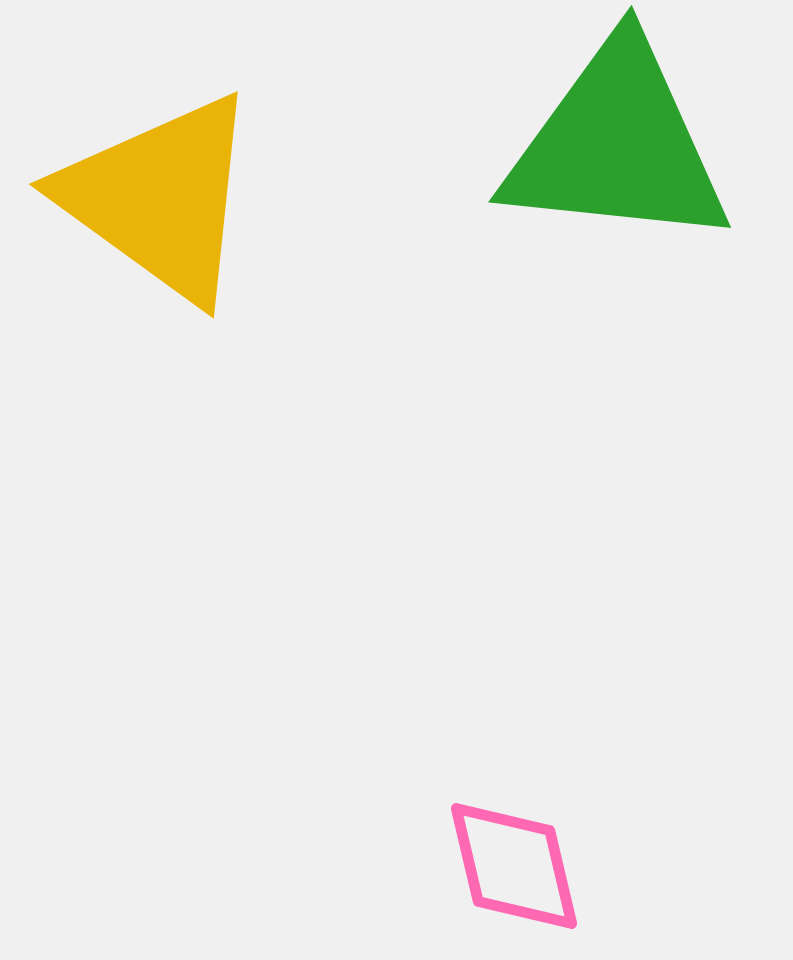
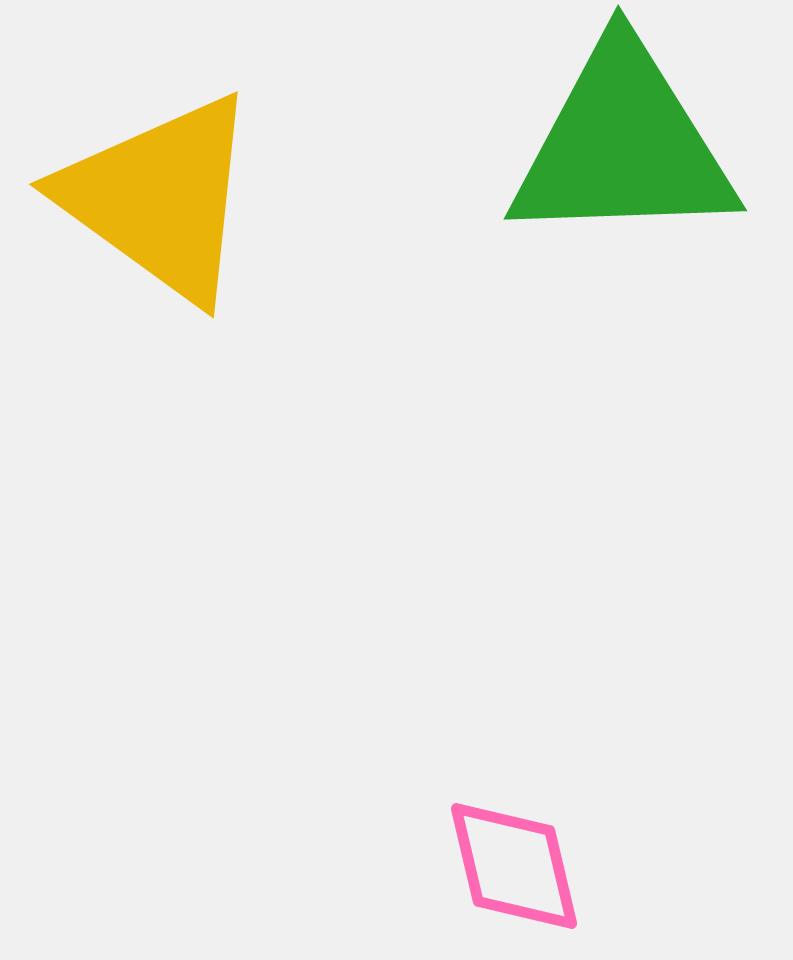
green triangle: moved 6 px right; rotated 8 degrees counterclockwise
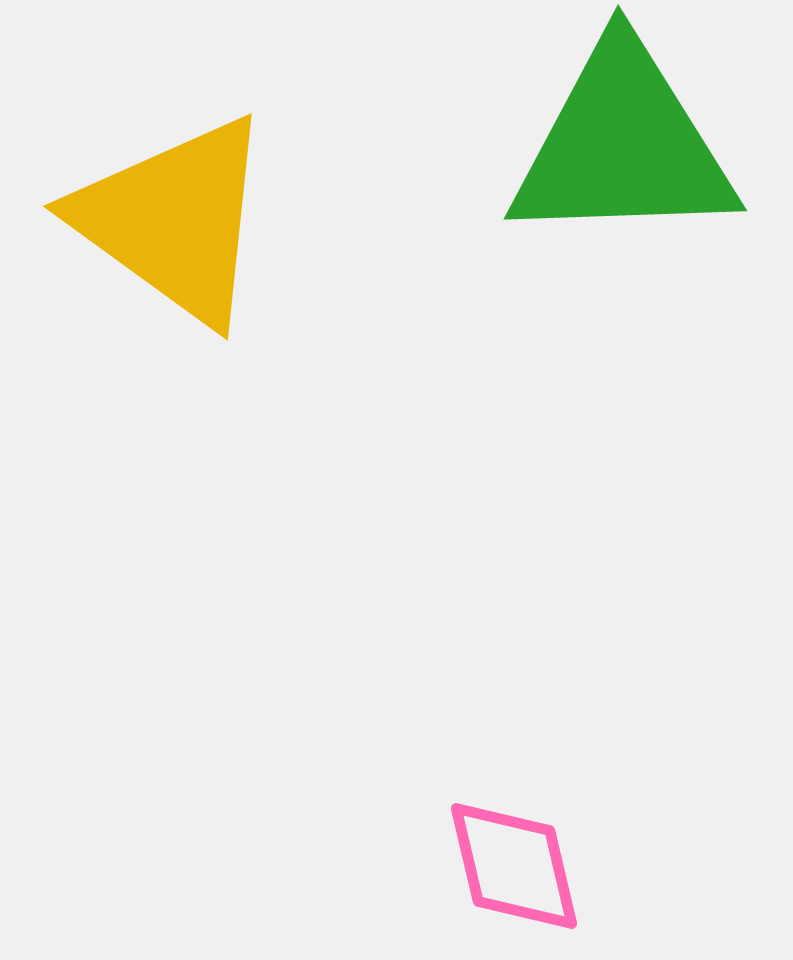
yellow triangle: moved 14 px right, 22 px down
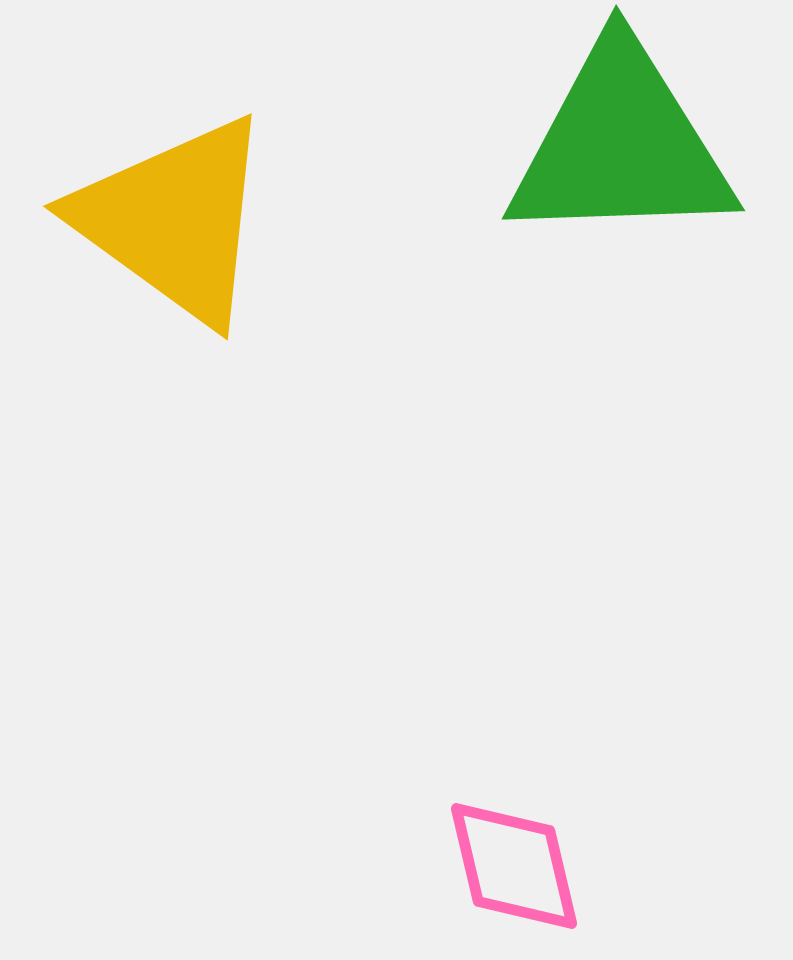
green triangle: moved 2 px left
